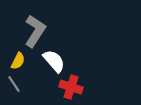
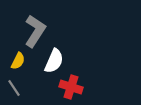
white semicircle: rotated 65 degrees clockwise
gray line: moved 4 px down
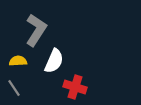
gray L-shape: moved 1 px right, 1 px up
yellow semicircle: rotated 120 degrees counterclockwise
red cross: moved 4 px right
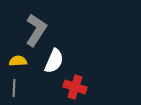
gray line: rotated 36 degrees clockwise
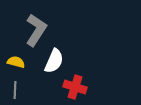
yellow semicircle: moved 2 px left, 1 px down; rotated 18 degrees clockwise
gray line: moved 1 px right, 2 px down
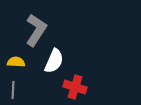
yellow semicircle: rotated 12 degrees counterclockwise
gray line: moved 2 px left
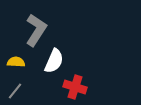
gray line: moved 2 px right, 1 px down; rotated 36 degrees clockwise
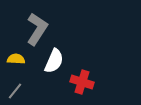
gray L-shape: moved 1 px right, 1 px up
yellow semicircle: moved 3 px up
red cross: moved 7 px right, 5 px up
